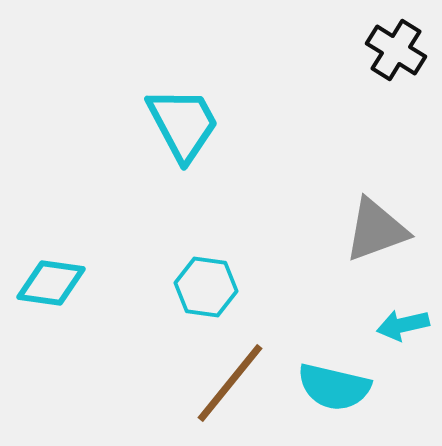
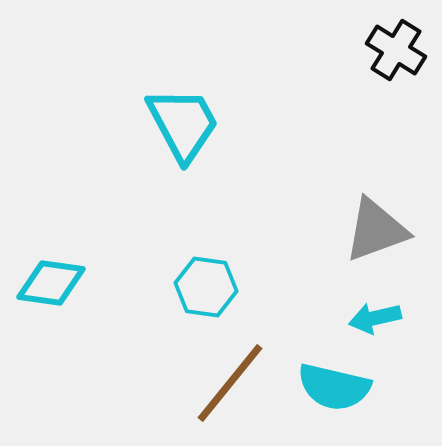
cyan arrow: moved 28 px left, 7 px up
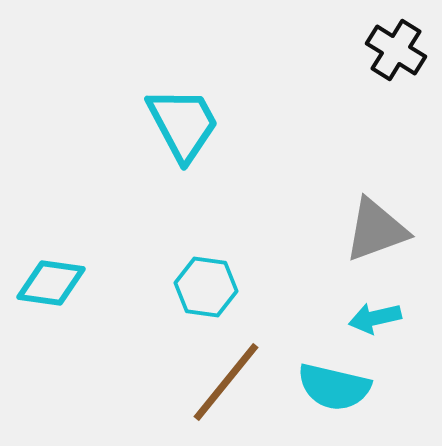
brown line: moved 4 px left, 1 px up
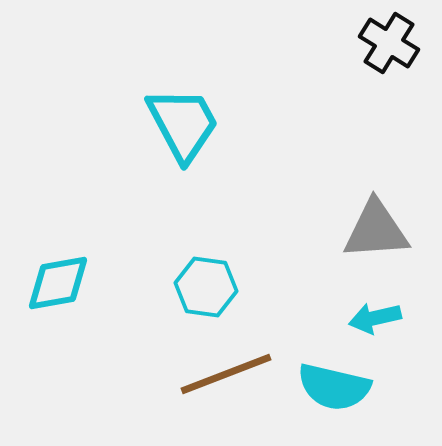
black cross: moved 7 px left, 7 px up
gray triangle: rotated 16 degrees clockwise
cyan diamond: moved 7 px right; rotated 18 degrees counterclockwise
brown line: moved 8 px up; rotated 30 degrees clockwise
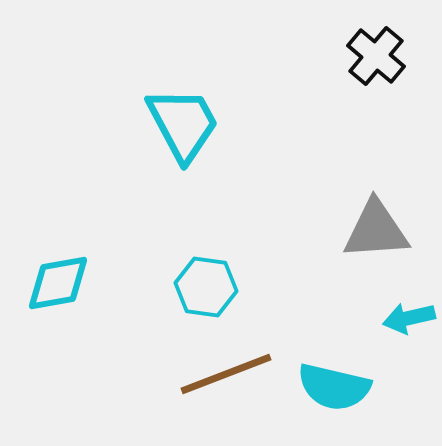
black cross: moved 13 px left, 13 px down; rotated 8 degrees clockwise
cyan arrow: moved 34 px right
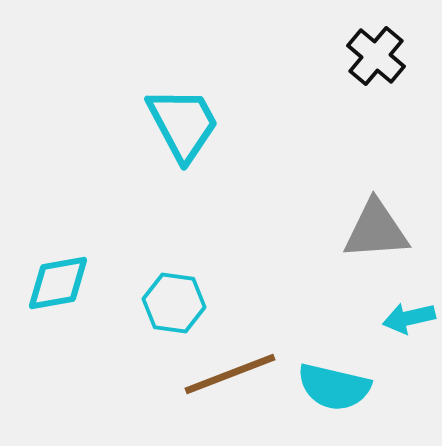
cyan hexagon: moved 32 px left, 16 px down
brown line: moved 4 px right
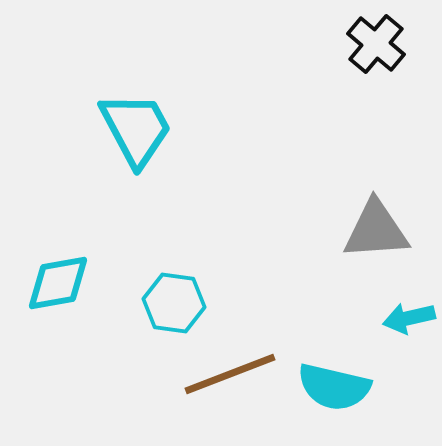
black cross: moved 12 px up
cyan trapezoid: moved 47 px left, 5 px down
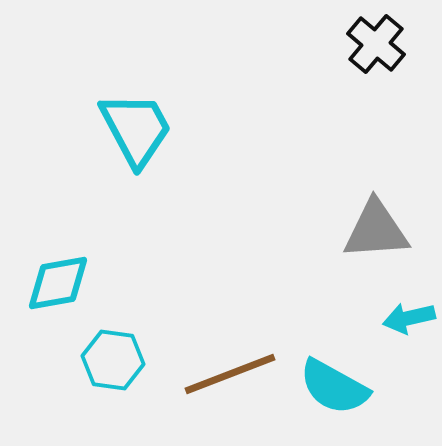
cyan hexagon: moved 61 px left, 57 px down
cyan semicircle: rotated 16 degrees clockwise
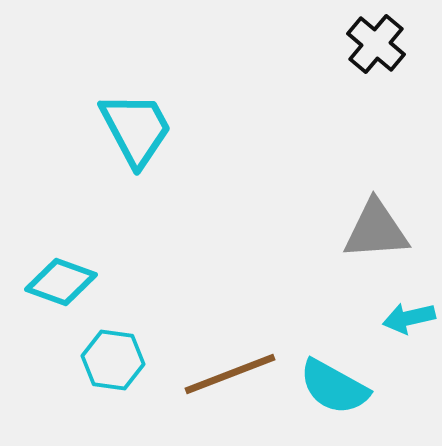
cyan diamond: moved 3 px right, 1 px up; rotated 30 degrees clockwise
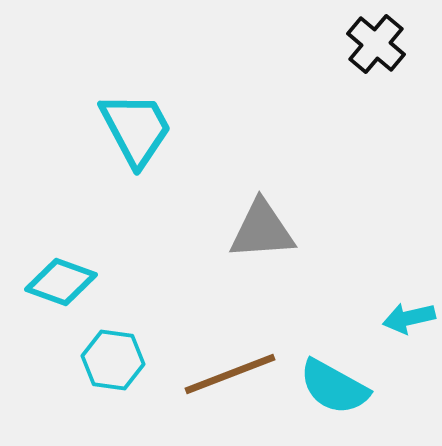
gray triangle: moved 114 px left
